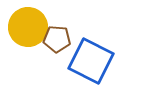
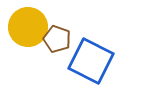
brown pentagon: rotated 16 degrees clockwise
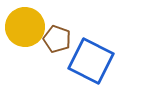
yellow circle: moved 3 px left
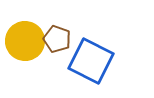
yellow circle: moved 14 px down
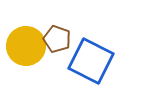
yellow circle: moved 1 px right, 5 px down
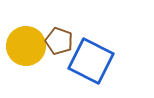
brown pentagon: moved 2 px right, 2 px down
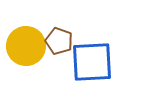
blue square: moved 1 px right, 1 px down; rotated 30 degrees counterclockwise
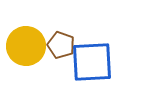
brown pentagon: moved 2 px right, 4 px down
